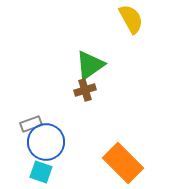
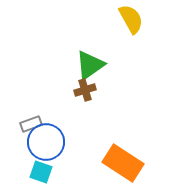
orange rectangle: rotated 12 degrees counterclockwise
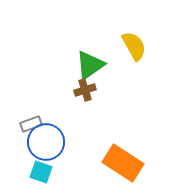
yellow semicircle: moved 3 px right, 27 px down
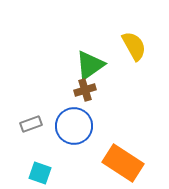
blue circle: moved 28 px right, 16 px up
cyan square: moved 1 px left, 1 px down
